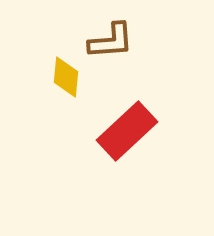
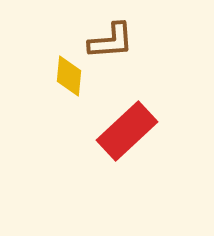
yellow diamond: moved 3 px right, 1 px up
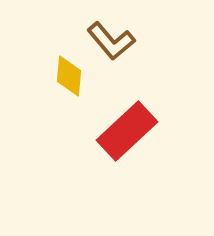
brown L-shape: rotated 54 degrees clockwise
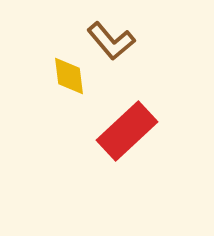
yellow diamond: rotated 12 degrees counterclockwise
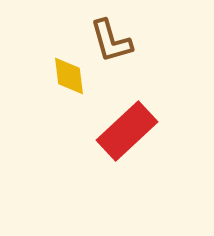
brown L-shape: rotated 24 degrees clockwise
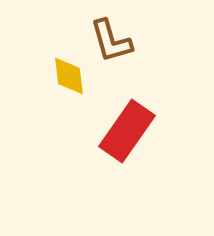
red rectangle: rotated 12 degrees counterclockwise
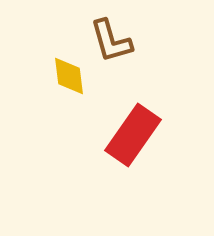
red rectangle: moved 6 px right, 4 px down
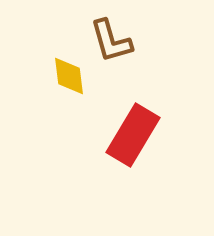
red rectangle: rotated 4 degrees counterclockwise
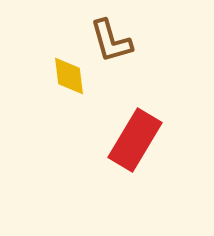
red rectangle: moved 2 px right, 5 px down
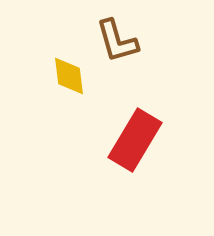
brown L-shape: moved 6 px right
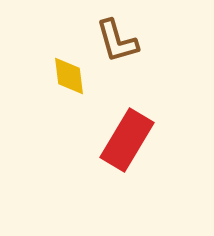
red rectangle: moved 8 px left
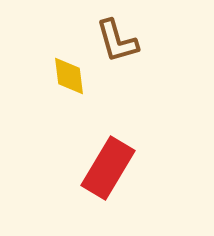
red rectangle: moved 19 px left, 28 px down
